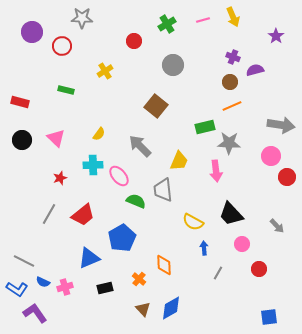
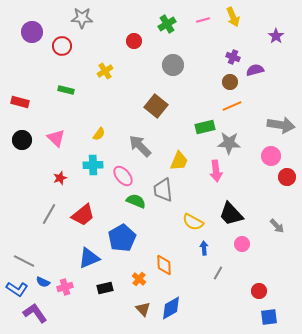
pink ellipse at (119, 176): moved 4 px right
red circle at (259, 269): moved 22 px down
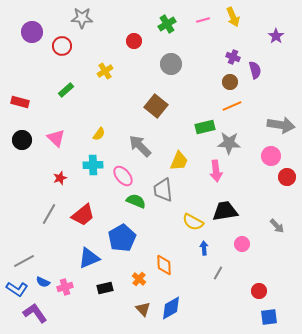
gray circle at (173, 65): moved 2 px left, 1 px up
purple semicircle at (255, 70): rotated 90 degrees clockwise
green rectangle at (66, 90): rotated 56 degrees counterclockwise
black trapezoid at (231, 214): moved 6 px left, 3 px up; rotated 124 degrees clockwise
gray line at (24, 261): rotated 55 degrees counterclockwise
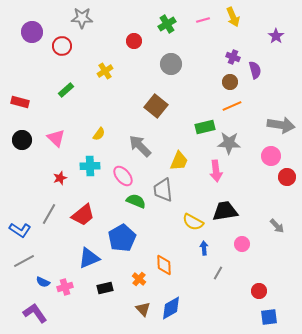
cyan cross at (93, 165): moved 3 px left, 1 px down
blue L-shape at (17, 289): moved 3 px right, 59 px up
